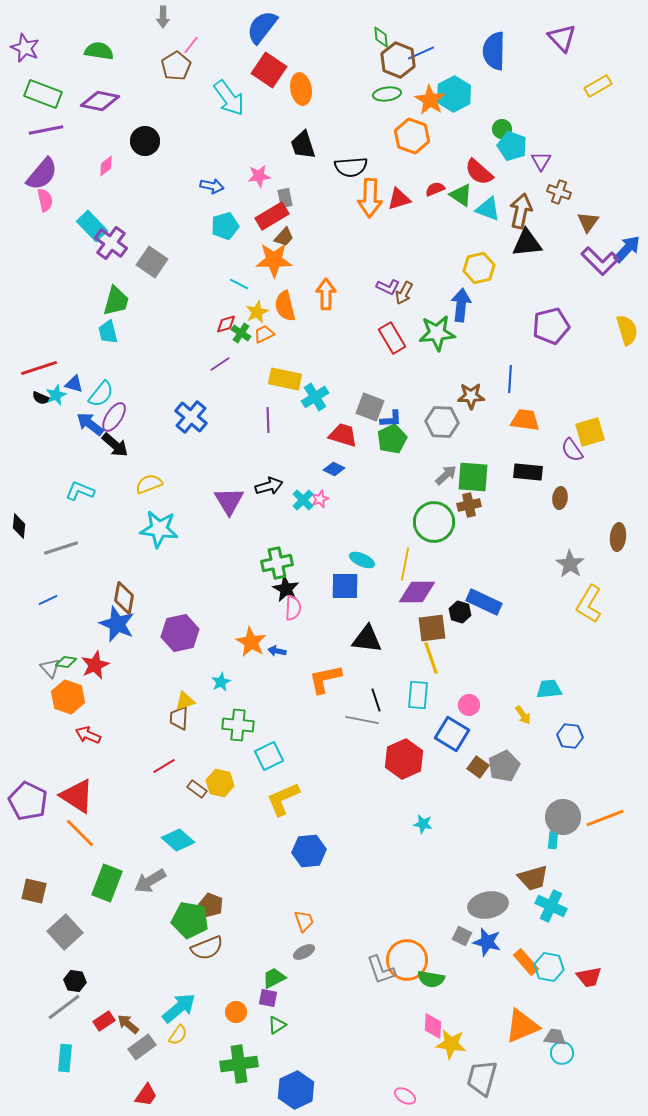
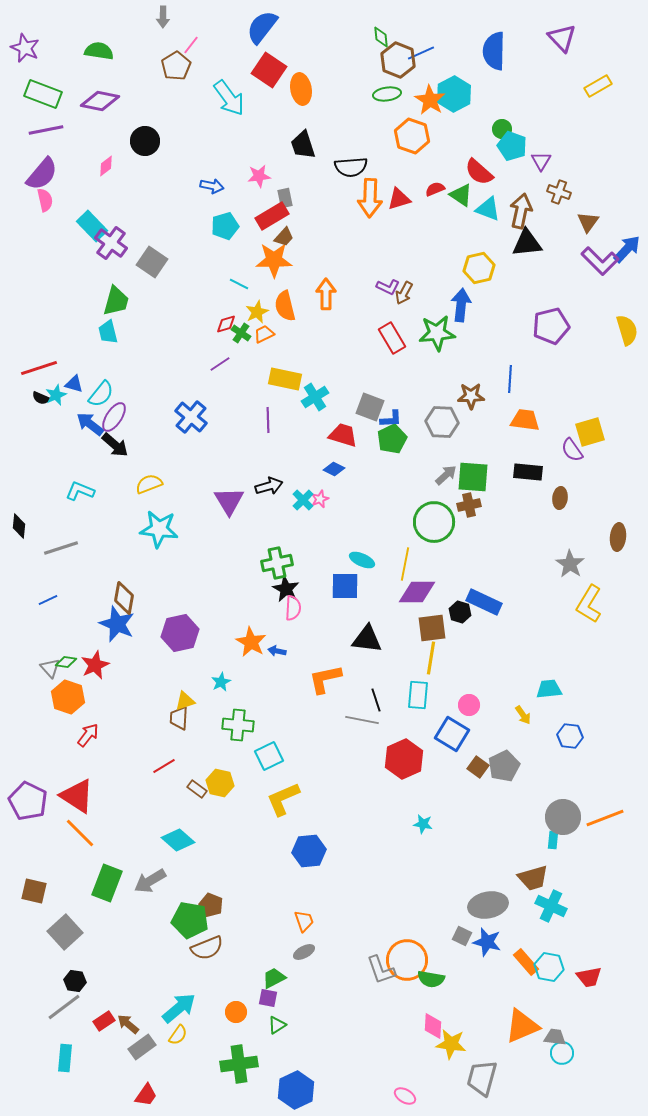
yellow line at (431, 658): rotated 28 degrees clockwise
red arrow at (88, 735): rotated 105 degrees clockwise
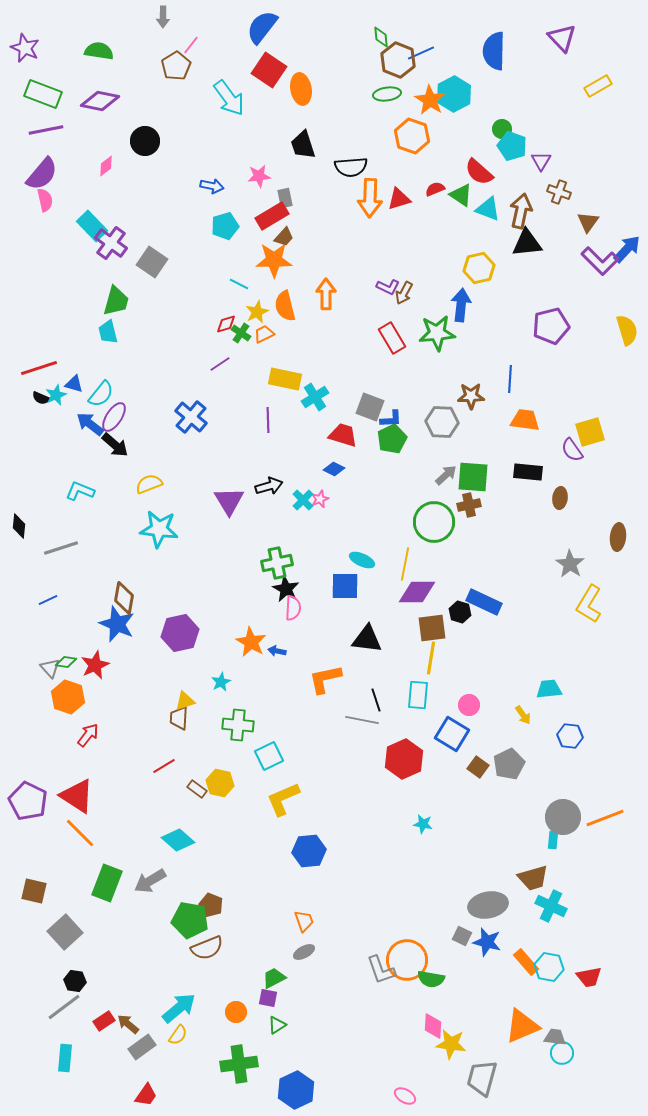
gray pentagon at (504, 766): moved 5 px right, 2 px up
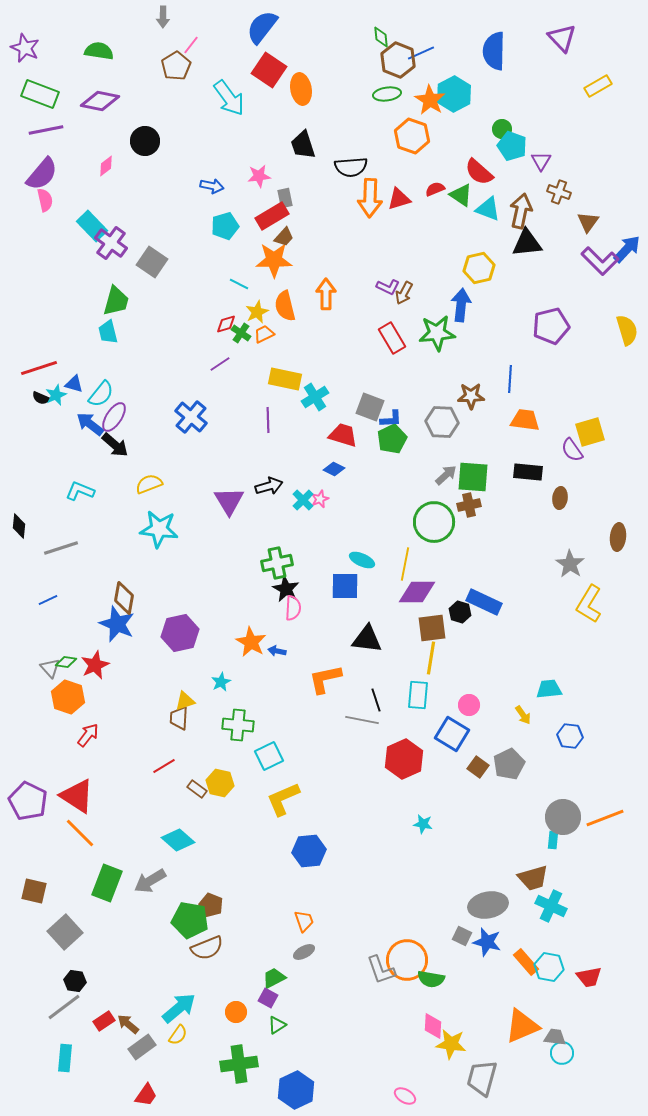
green rectangle at (43, 94): moved 3 px left
purple square at (268, 998): rotated 18 degrees clockwise
